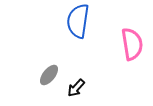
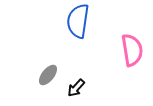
pink semicircle: moved 6 px down
gray ellipse: moved 1 px left
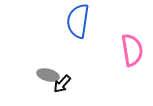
gray ellipse: rotated 65 degrees clockwise
black arrow: moved 14 px left, 4 px up
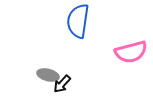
pink semicircle: moved 1 px left, 2 px down; rotated 84 degrees clockwise
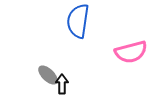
gray ellipse: rotated 30 degrees clockwise
black arrow: rotated 138 degrees clockwise
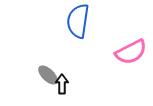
pink semicircle: rotated 12 degrees counterclockwise
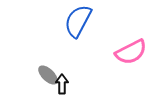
blue semicircle: rotated 20 degrees clockwise
